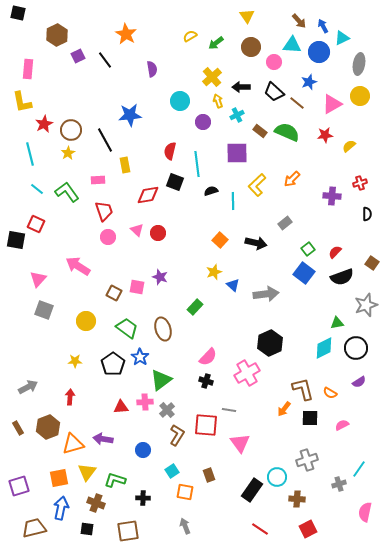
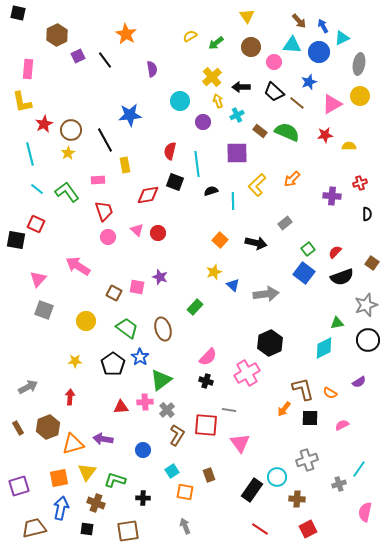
yellow semicircle at (349, 146): rotated 40 degrees clockwise
black circle at (356, 348): moved 12 px right, 8 px up
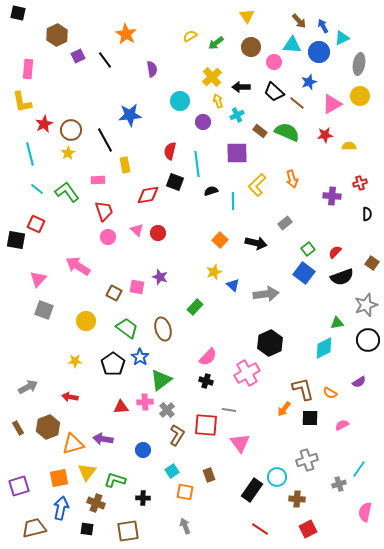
orange arrow at (292, 179): rotated 60 degrees counterclockwise
red arrow at (70, 397): rotated 84 degrees counterclockwise
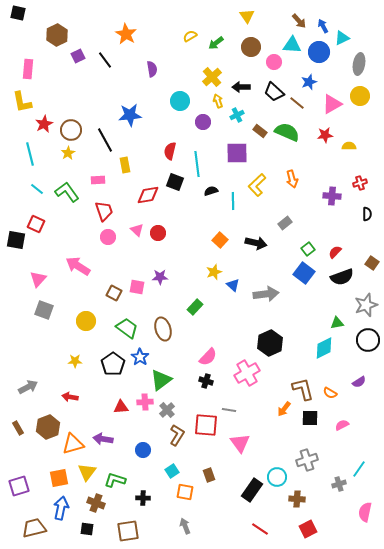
purple star at (160, 277): rotated 21 degrees counterclockwise
